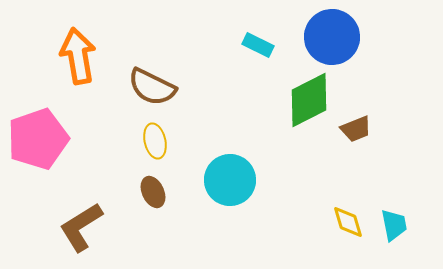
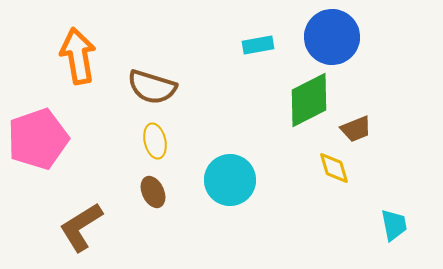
cyan rectangle: rotated 36 degrees counterclockwise
brown semicircle: rotated 9 degrees counterclockwise
yellow diamond: moved 14 px left, 54 px up
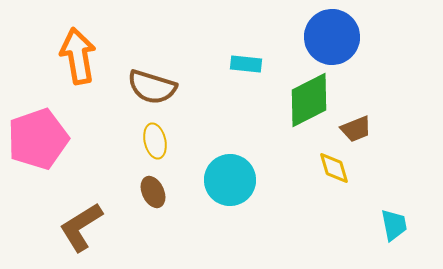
cyan rectangle: moved 12 px left, 19 px down; rotated 16 degrees clockwise
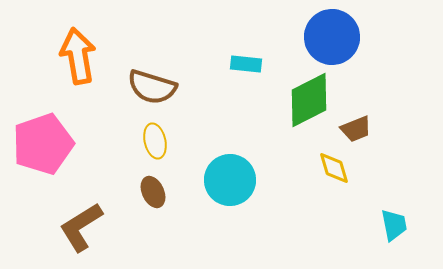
pink pentagon: moved 5 px right, 5 px down
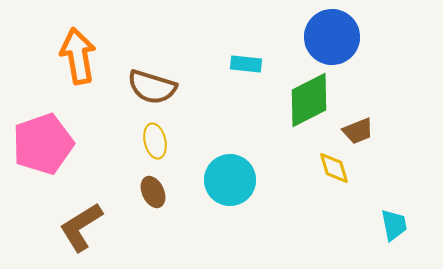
brown trapezoid: moved 2 px right, 2 px down
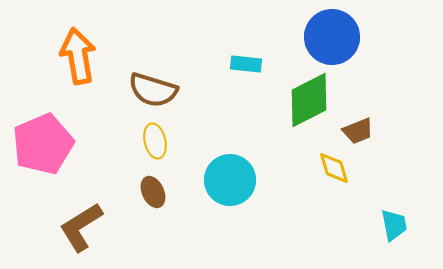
brown semicircle: moved 1 px right, 3 px down
pink pentagon: rotated 4 degrees counterclockwise
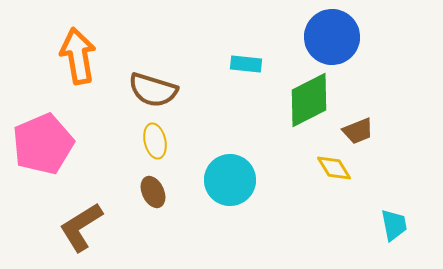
yellow diamond: rotated 15 degrees counterclockwise
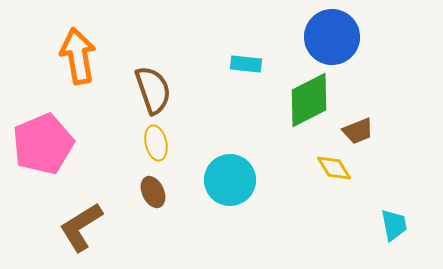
brown semicircle: rotated 126 degrees counterclockwise
yellow ellipse: moved 1 px right, 2 px down
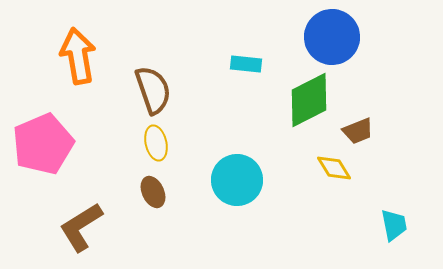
cyan circle: moved 7 px right
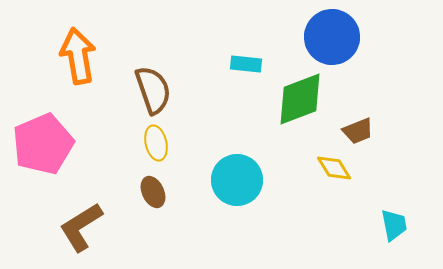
green diamond: moved 9 px left, 1 px up; rotated 6 degrees clockwise
